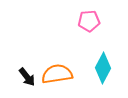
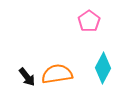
pink pentagon: rotated 30 degrees counterclockwise
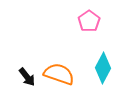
orange semicircle: moved 2 px right; rotated 28 degrees clockwise
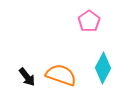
orange semicircle: moved 2 px right, 1 px down
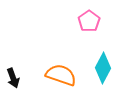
black arrow: moved 14 px left, 1 px down; rotated 18 degrees clockwise
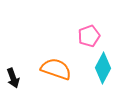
pink pentagon: moved 15 px down; rotated 15 degrees clockwise
orange semicircle: moved 5 px left, 6 px up
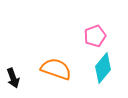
pink pentagon: moved 6 px right
cyan diamond: rotated 12 degrees clockwise
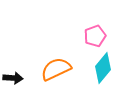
orange semicircle: rotated 44 degrees counterclockwise
black arrow: rotated 66 degrees counterclockwise
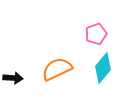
pink pentagon: moved 1 px right, 2 px up
orange semicircle: moved 1 px right
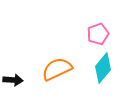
pink pentagon: moved 2 px right
black arrow: moved 2 px down
